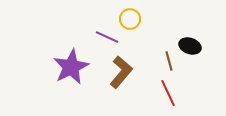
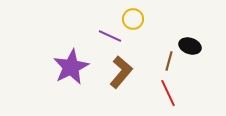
yellow circle: moved 3 px right
purple line: moved 3 px right, 1 px up
brown line: rotated 30 degrees clockwise
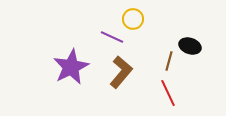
purple line: moved 2 px right, 1 px down
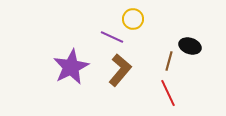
brown L-shape: moved 1 px left, 2 px up
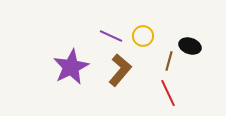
yellow circle: moved 10 px right, 17 px down
purple line: moved 1 px left, 1 px up
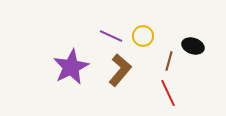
black ellipse: moved 3 px right
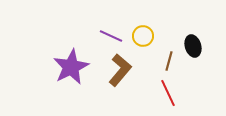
black ellipse: rotated 55 degrees clockwise
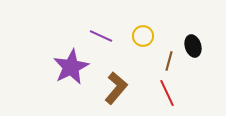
purple line: moved 10 px left
brown L-shape: moved 4 px left, 18 px down
red line: moved 1 px left
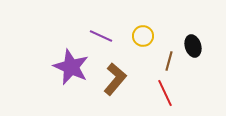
purple star: rotated 21 degrees counterclockwise
brown L-shape: moved 1 px left, 9 px up
red line: moved 2 px left
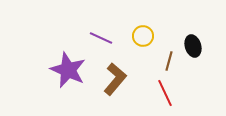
purple line: moved 2 px down
purple star: moved 3 px left, 3 px down
